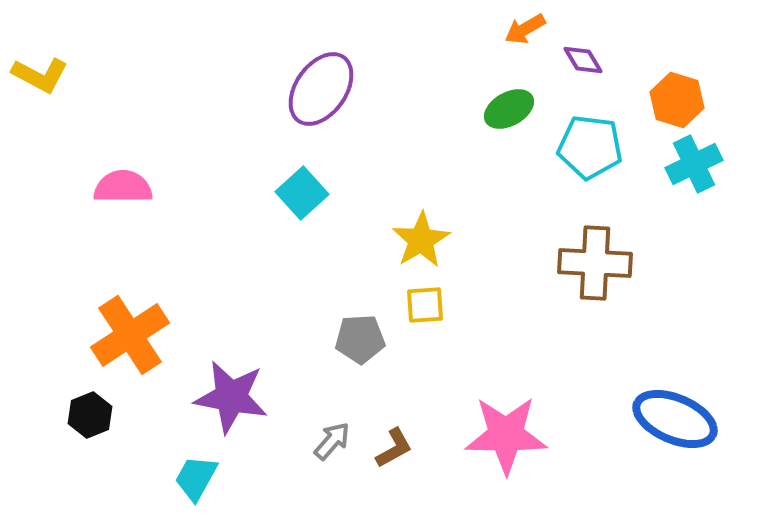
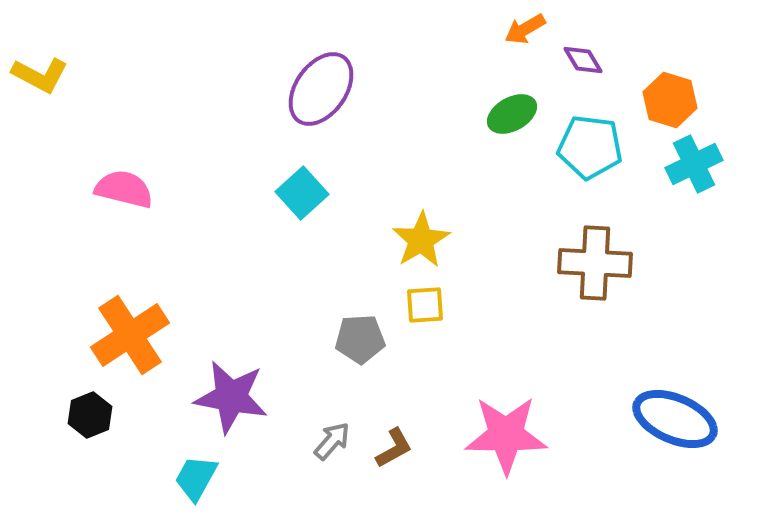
orange hexagon: moved 7 px left
green ellipse: moved 3 px right, 5 px down
pink semicircle: moved 1 px right, 2 px down; rotated 14 degrees clockwise
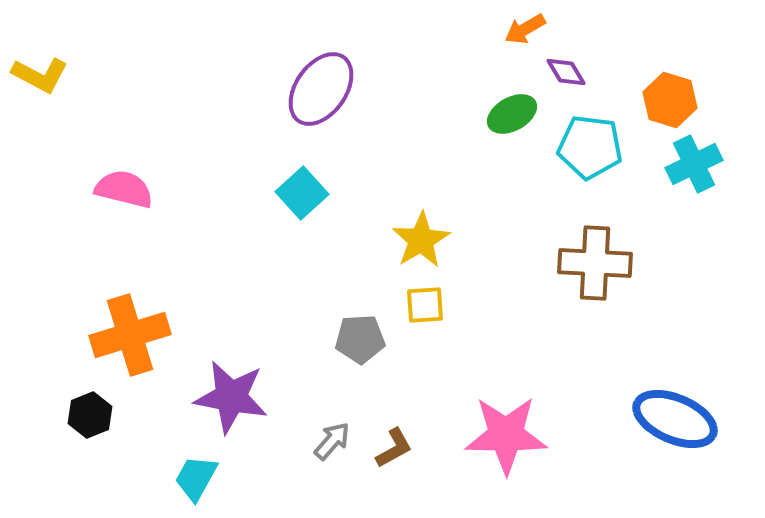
purple diamond: moved 17 px left, 12 px down
orange cross: rotated 16 degrees clockwise
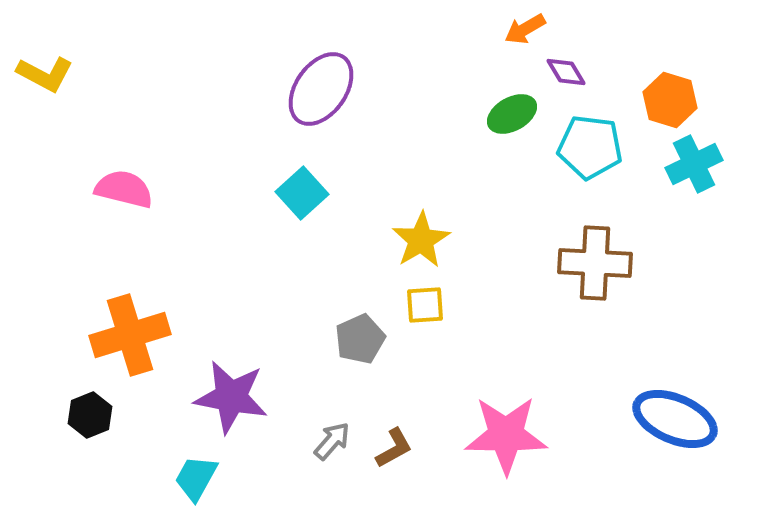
yellow L-shape: moved 5 px right, 1 px up
gray pentagon: rotated 21 degrees counterclockwise
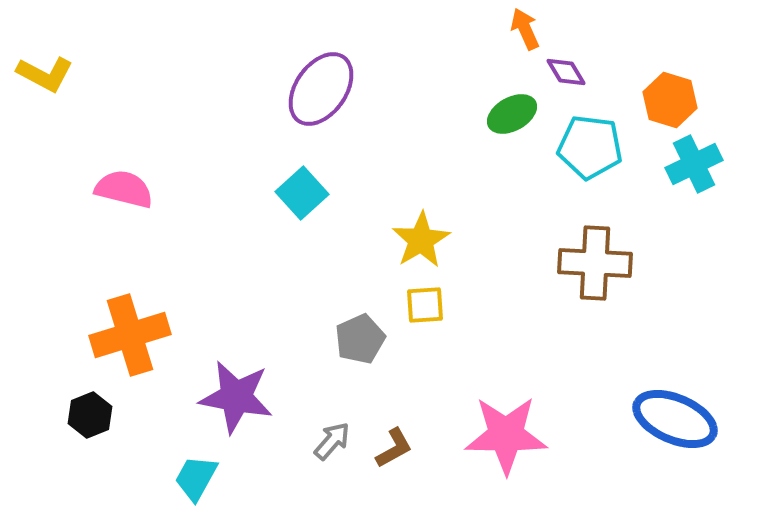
orange arrow: rotated 96 degrees clockwise
purple star: moved 5 px right
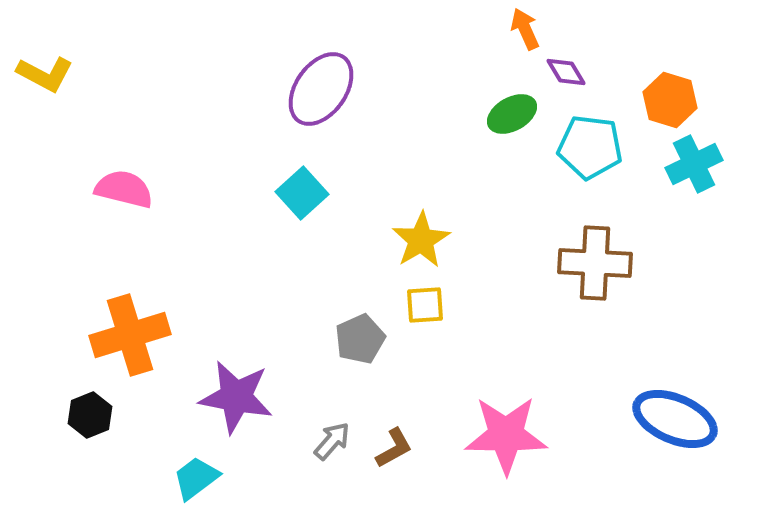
cyan trapezoid: rotated 24 degrees clockwise
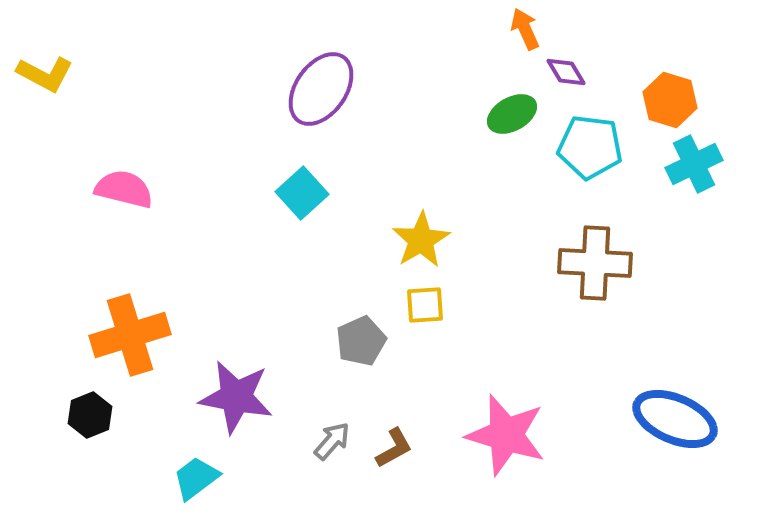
gray pentagon: moved 1 px right, 2 px down
pink star: rotated 16 degrees clockwise
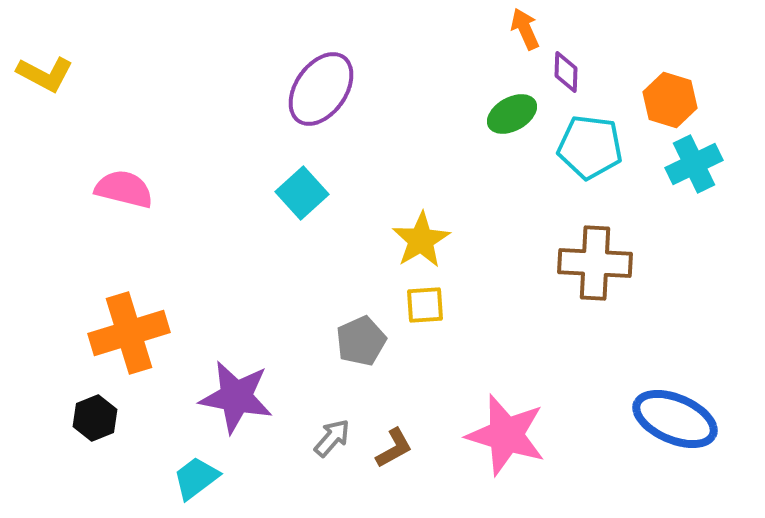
purple diamond: rotated 33 degrees clockwise
orange cross: moved 1 px left, 2 px up
black hexagon: moved 5 px right, 3 px down
gray arrow: moved 3 px up
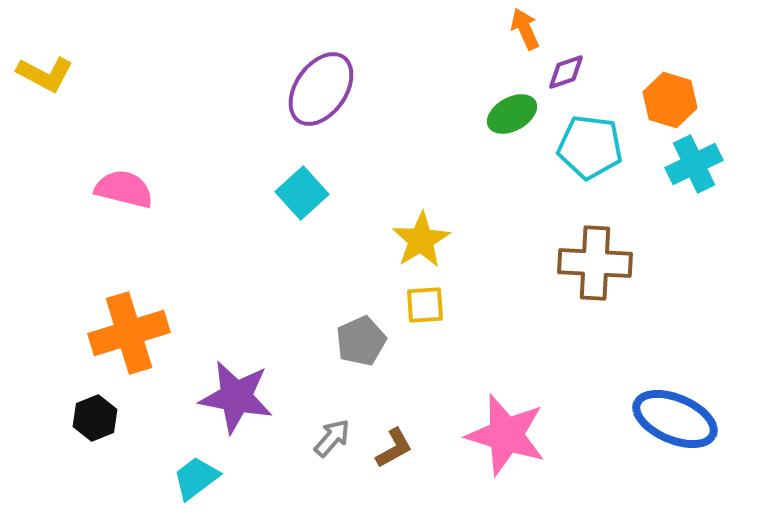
purple diamond: rotated 69 degrees clockwise
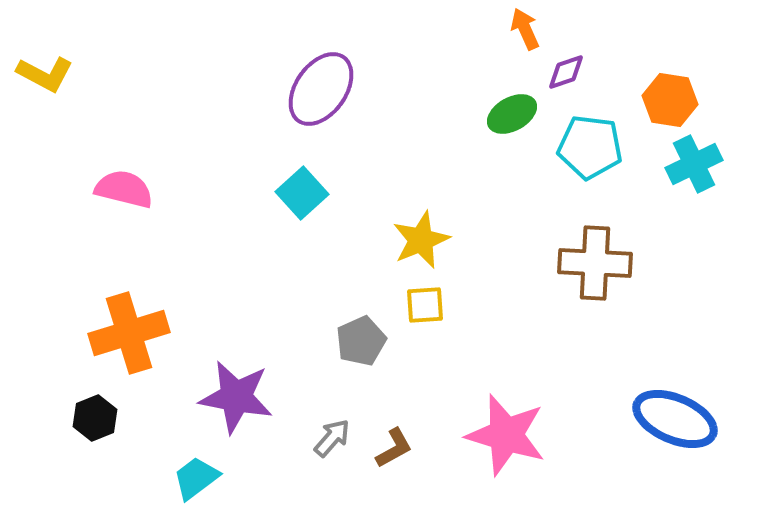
orange hexagon: rotated 8 degrees counterclockwise
yellow star: rotated 8 degrees clockwise
